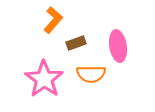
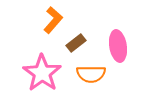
brown rectangle: rotated 18 degrees counterclockwise
pink star: moved 2 px left, 6 px up
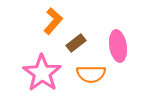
orange L-shape: moved 1 px down
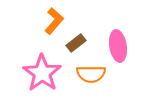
orange L-shape: moved 1 px right
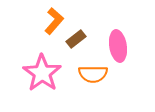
brown rectangle: moved 4 px up
orange semicircle: moved 2 px right
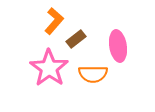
pink star: moved 7 px right, 5 px up
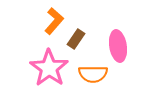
brown rectangle: rotated 18 degrees counterclockwise
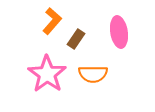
orange L-shape: moved 2 px left
pink ellipse: moved 1 px right, 14 px up
pink star: moved 2 px left, 6 px down
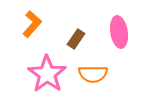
orange L-shape: moved 20 px left, 3 px down
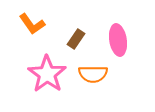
orange L-shape: rotated 104 degrees clockwise
pink ellipse: moved 1 px left, 8 px down
